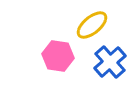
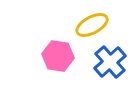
yellow ellipse: rotated 12 degrees clockwise
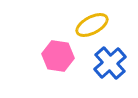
blue cross: moved 1 px down
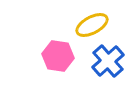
blue cross: moved 2 px left, 2 px up
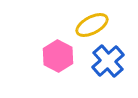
pink hexagon: rotated 20 degrees clockwise
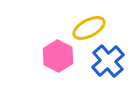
yellow ellipse: moved 3 px left, 3 px down
